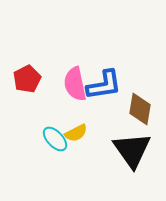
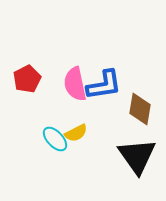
black triangle: moved 5 px right, 6 px down
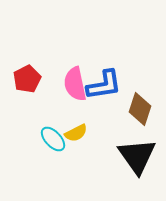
brown diamond: rotated 8 degrees clockwise
cyan ellipse: moved 2 px left
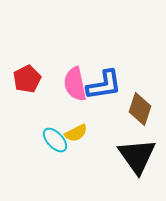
cyan ellipse: moved 2 px right, 1 px down
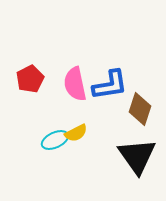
red pentagon: moved 3 px right
blue L-shape: moved 6 px right
cyan ellipse: rotated 72 degrees counterclockwise
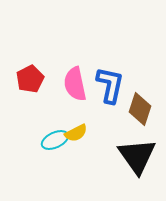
blue L-shape: rotated 69 degrees counterclockwise
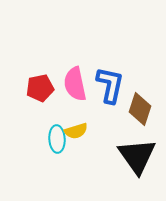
red pentagon: moved 10 px right, 9 px down; rotated 16 degrees clockwise
yellow semicircle: moved 2 px up; rotated 10 degrees clockwise
cyan ellipse: moved 2 px right, 1 px up; rotated 68 degrees counterclockwise
